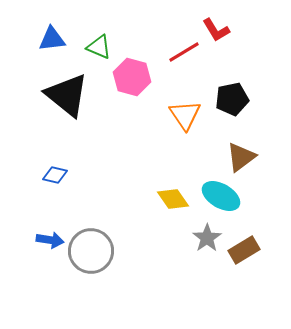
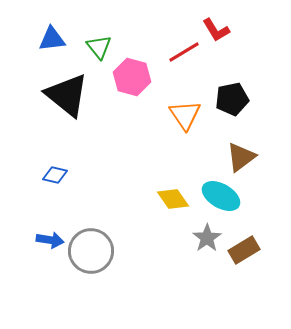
green triangle: rotated 28 degrees clockwise
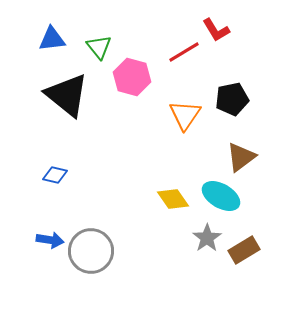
orange triangle: rotated 8 degrees clockwise
